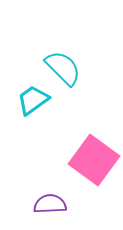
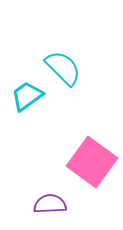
cyan trapezoid: moved 6 px left, 4 px up
pink square: moved 2 px left, 2 px down
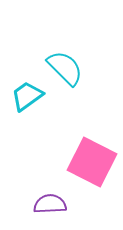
cyan semicircle: moved 2 px right
pink square: rotated 9 degrees counterclockwise
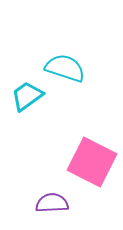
cyan semicircle: rotated 27 degrees counterclockwise
purple semicircle: moved 2 px right, 1 px up
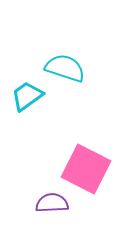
pink square: moved 6 px left, 7 px down
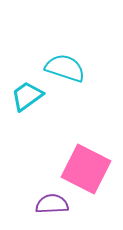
purple semicircle: moved 1 px down
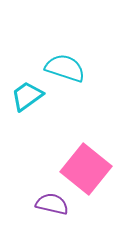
pink square: rotated 12 degrees clockwise
purple semicircle: rotated 16 degrees clockwise
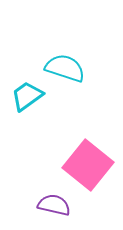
pink square: moved 2 px right, 4 px up
purple semicircle: moved 2 px right, 1 px down
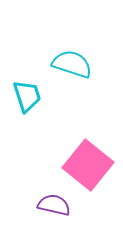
cyan semicircle: moved 7 px right, 4 px up
cyan trapezoid: rotated 108 degrees clockwise
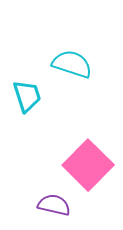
pink square: rotated 6 degrees clockwise
